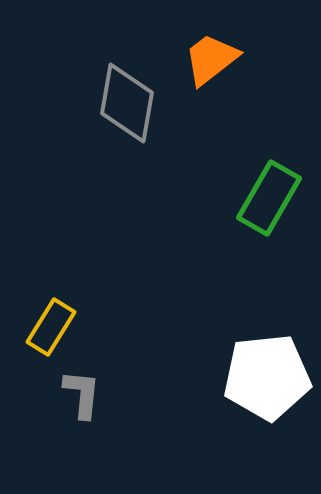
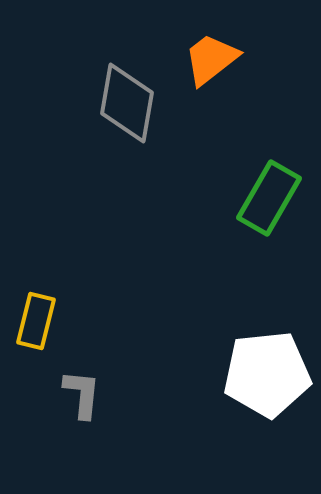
yellow rectangle: moved 15 px left, 6 px up; rotated 18 degrees counterclockwise
white pentagon: moved 3 px up
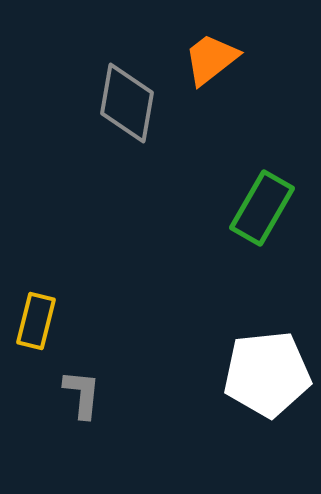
green rectangle: moved 7 px left, 10 px down
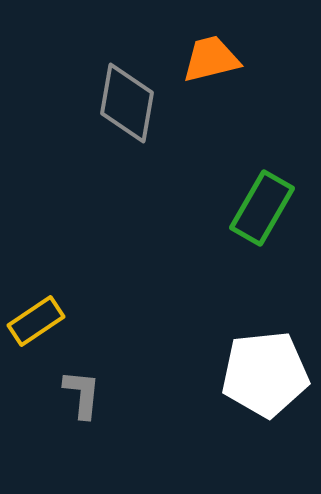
orange trapezoid: rotated 24 degrees clockwise
yellow rectangle: rotated 42 degrees clockwise
white pentagon: moved 2 px left
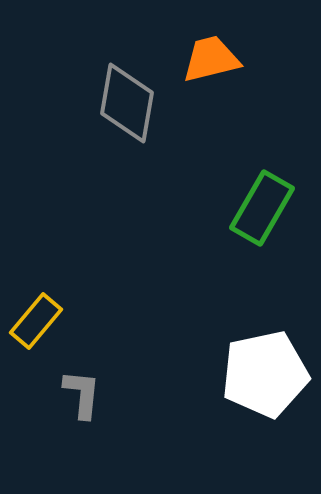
yellow rectangle: rotated 16 degrees counterclockwise
white pentagon: rotated 6 degrees counterclockwise
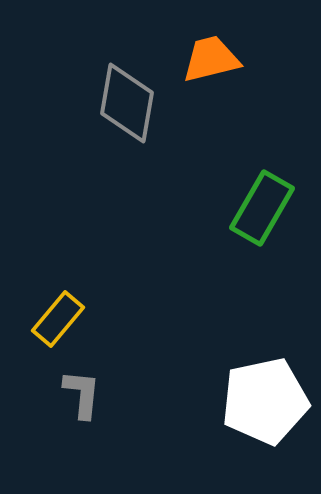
yellow rectangle: moved 22 px right, 2 px up
white pentagon: moved 27 px down
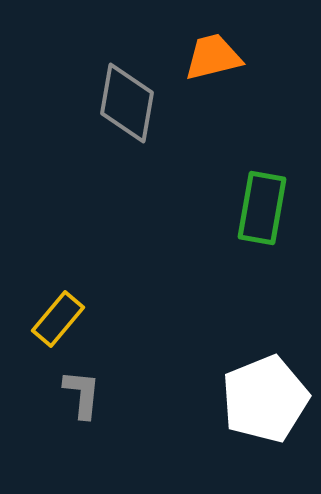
orange trapezoid: moved 2 px right, 2 px up
green rectangle: rotated 20 degrees counterclockwise
white pentagon: moved 2 px up; rotated 10 degrees counterclockwise
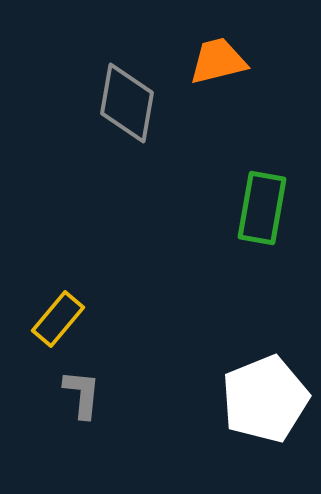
orange trapezoid: moved 5 px right, 4 px down
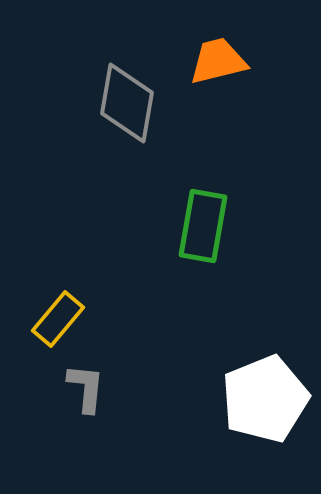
green rectangle: moved 59 px left, 18 px down
gray L-shape: moved 4 px right, 6 px up
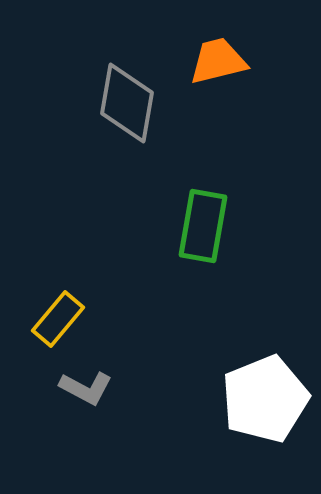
gray L-shape: rotated 112 degrees clockwise
